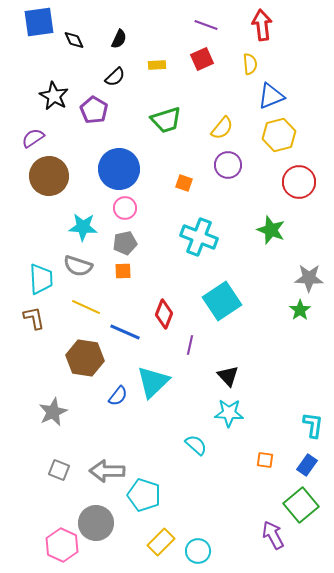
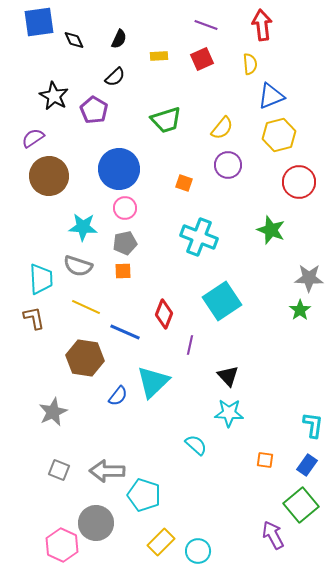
yellow rectangle at (157, 65): moved 2 px right, 9 px up
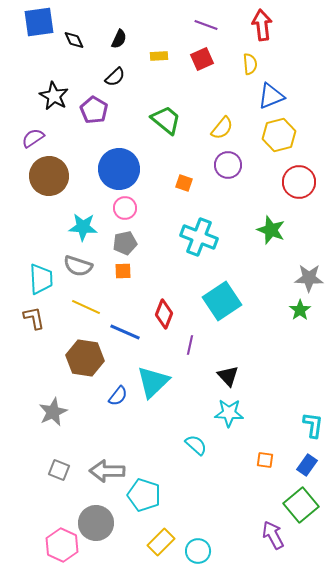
green trapezoid at (166, 120): rotated 124 degrees counterclockwise
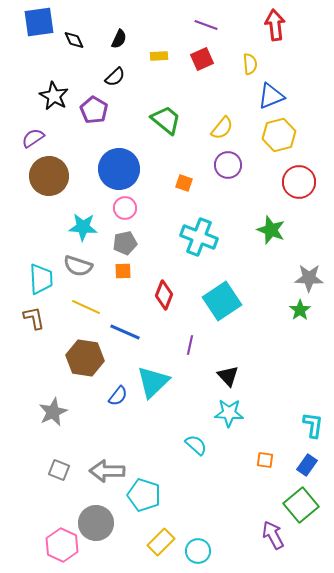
red arrow at (262, 25): moved 13 px right
red diamond at (164, 314): moved 19 px up
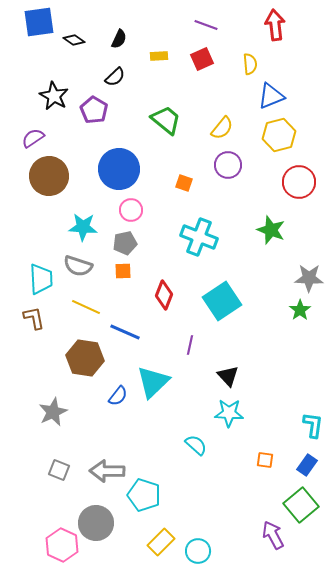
black diamond at (74, 40): rotated 30 degrees counterclockwise
pink circle at (125, 208): moved 6 px right, 2 px down
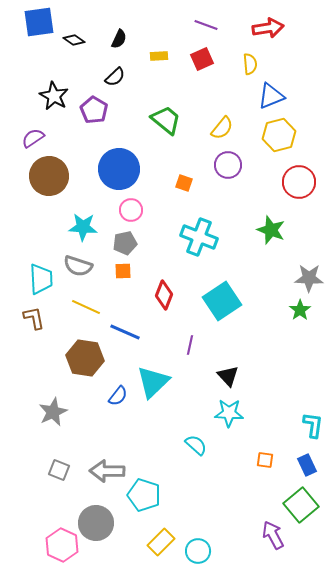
red arrow at (275, 25): moved 7 px left, 3 px down; rotated 88 degrees clockwise
blue rectangle at (307, 465): rotated 60 degrees counterclockwise
